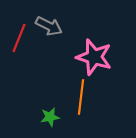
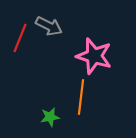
red line: moved 1 px right
pink star: moved 1 px up
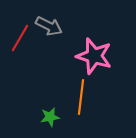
red line: rotated 8 degrees clockwise
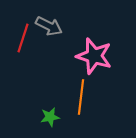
red line: moved 3 px right; rotated 12 degrees counterclockwise
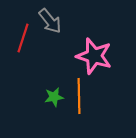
gray arrow: moved 1 px right, 5 px up; rotated 24 degrees clockwise
orange line: moved 2 px left, 1 px up; rotated 8 degrees counterclockwise
green star: moved 4 px right, 20 px up
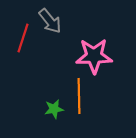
pink star: rotated 18 degrees counterclockwise
green star: moved 12 px down
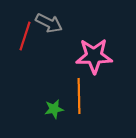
gray arrow: moved 1 px left, 2 px down; rotated 24 degrees counterclockwise
red line: moved 2 px right, 2 px up
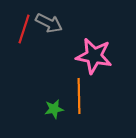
red line: moved 1 px left, 7 px up
pink star: rotated 12 degrees clockwise
